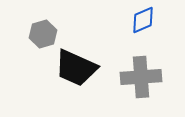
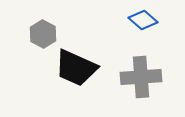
blue diamond: rotated 64 degrees clockwise
gray hexagon: rotated 16 degrees counterclockwise
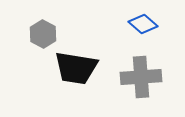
blue diamond: moved 4 px down
black trapezoid: rotated 15 degrees counterclockwise
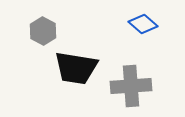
gray hexagon: moved 3 px up
gray cross: moved 10 px left, 9 px down
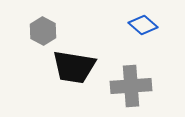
blue diamond: moved 1 px down
black trapezoid: moved 2 px left, 1 px up
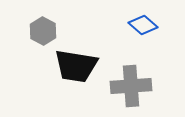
black trapezoid: moved 2 px right, 1 px up
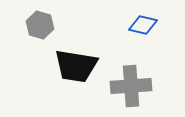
blue diamond: rotated 28 degrees counterclockwise
gray hexagon: moved 3 px left, 6 px up; rotated 12 degrees counterclockwise
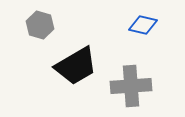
black trapezoid: rotated 39 degrees counterclockwise
